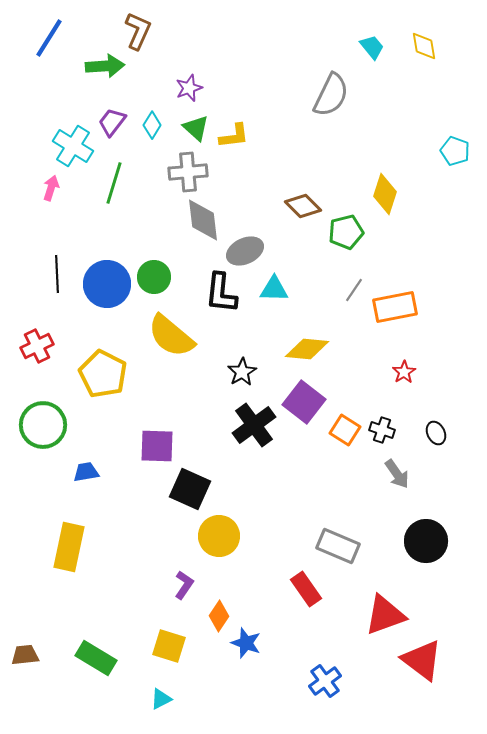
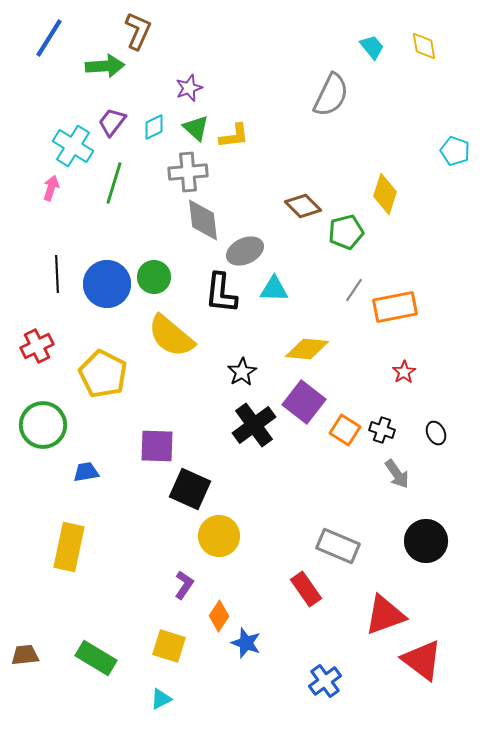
cyan diamond at (152, 125): moved 2 px right, 2 px down; rotated 32 degrees clockwise
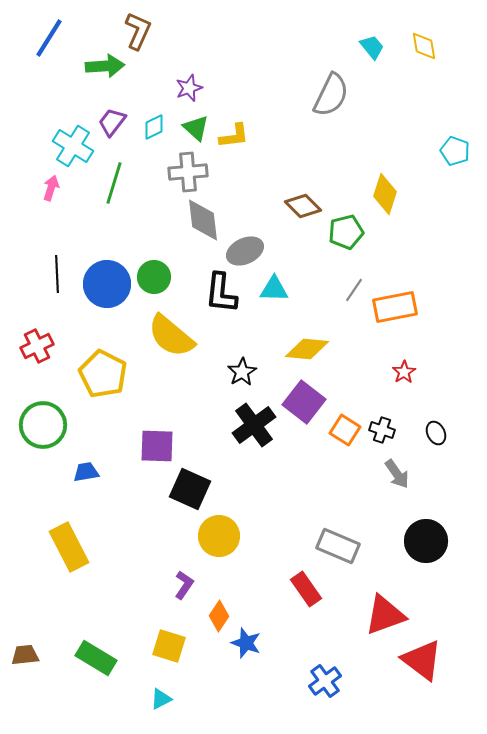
yellow rectangle at (69, 547): rotated 39 degrees counterclockwise
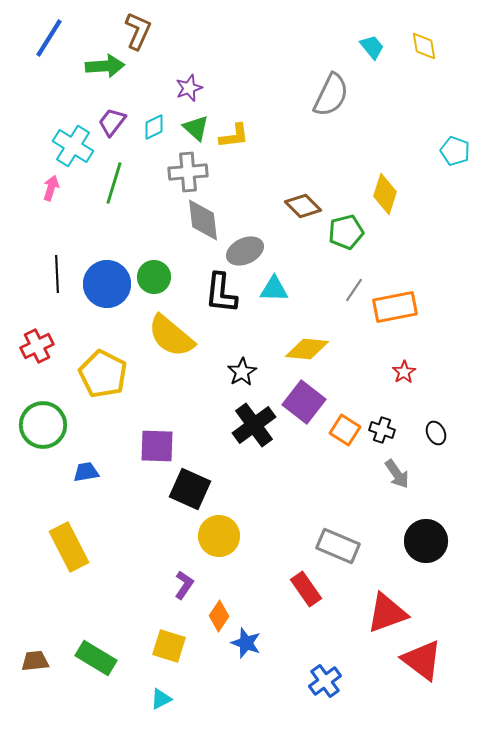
red triangle at (385, 615): moved 2 px right, 2 px up
brown trapezoid at (25, 655): moved 10 px right, 6 px down
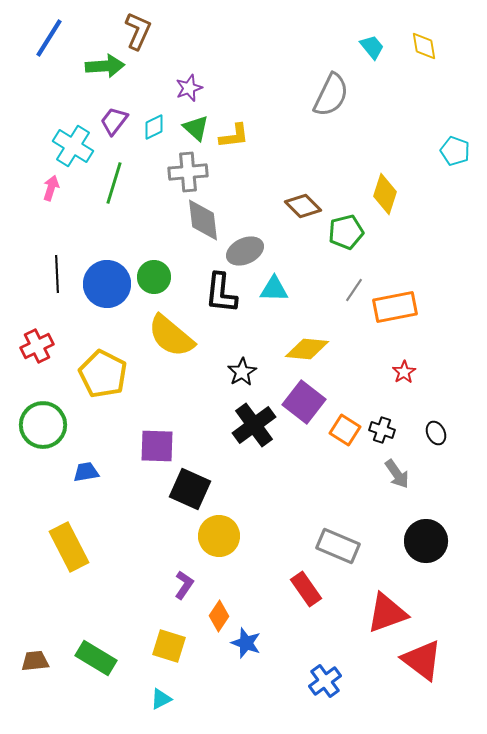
purple trapezoid at (112, 122): moved 2 px right, 1 px up
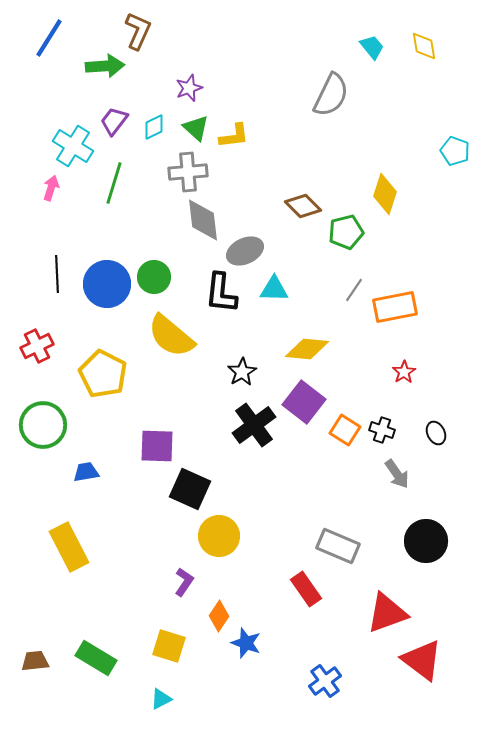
purple L-shape at (184, 585): moved 3 px up
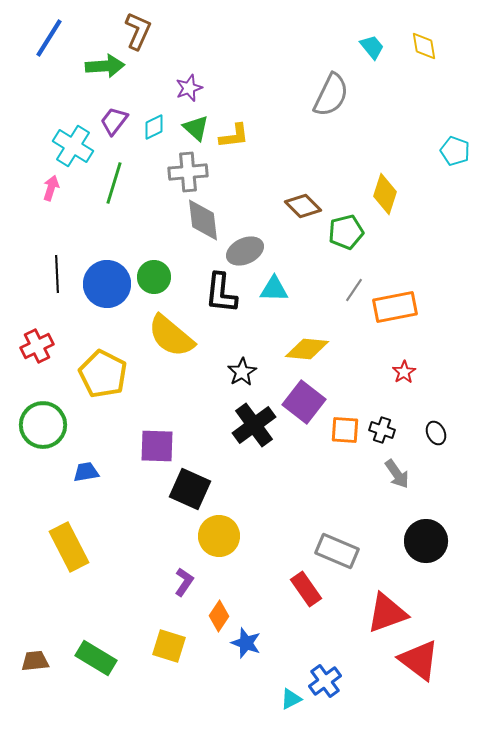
orange square at (345, 430): rotated 28 degrees counterclockwise
gray rectangle at (338, 546): moved 1 px left, 5 px down
red triangle at (422, 660): moved 3 px left
cyan triangle at (161, 699): moved 130 px right
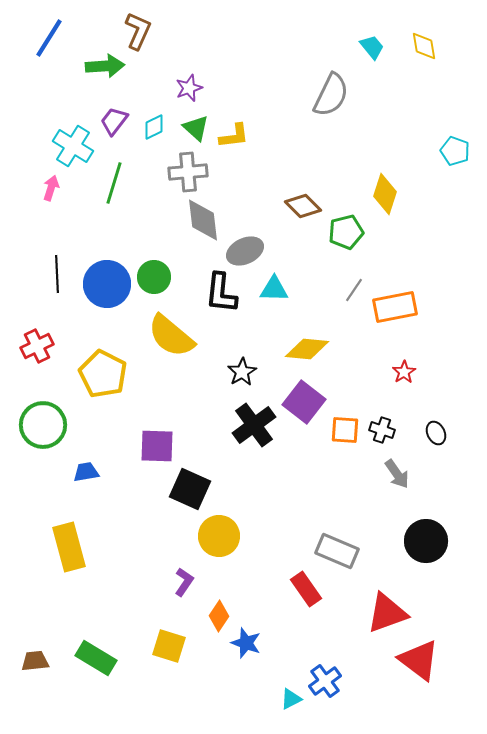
yellow rectangle at (69, 547): rotated 12 degrees clockwise
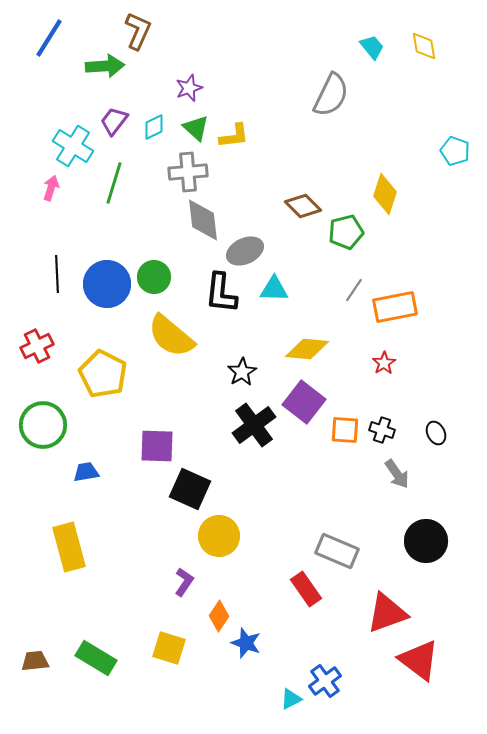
red star at (404, 372): moved 20 px left, 9 px up
yellow square at (169, 646): moved 2 px down
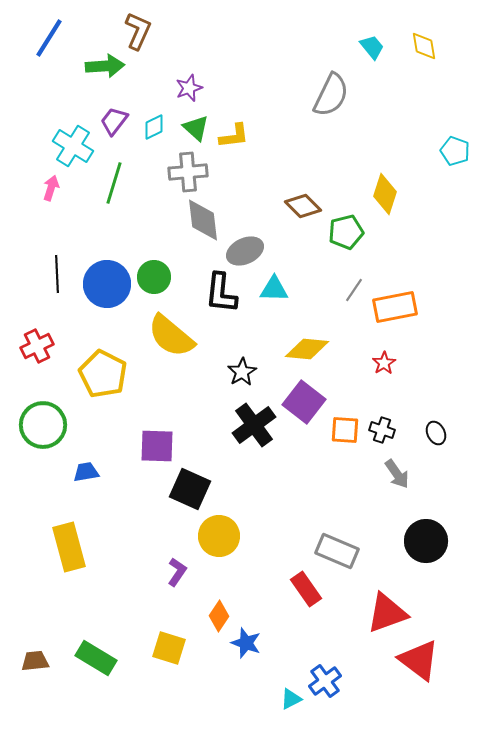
purple L-shape at (184, 582): moved 7 px left, 10 px up
